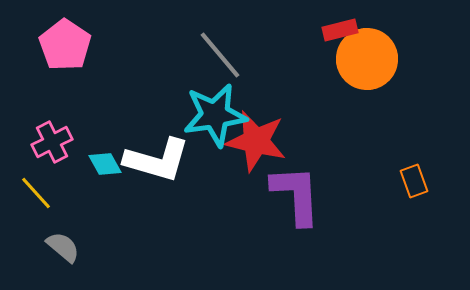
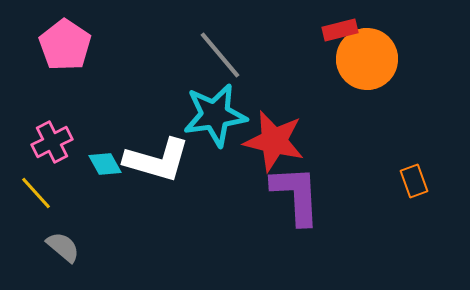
red star: moved 18 px right
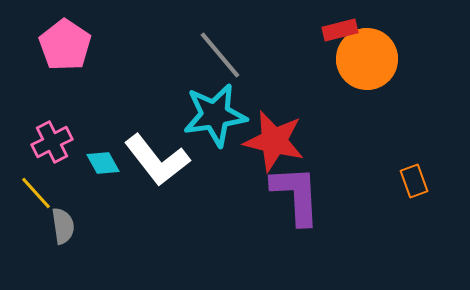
white L-shape: rotated 36 degrees clockwise
cyan diamond: moved 2 px left, 1 px up
gray semicircle: moved 21 px up; rotated 42 degrees clockwise
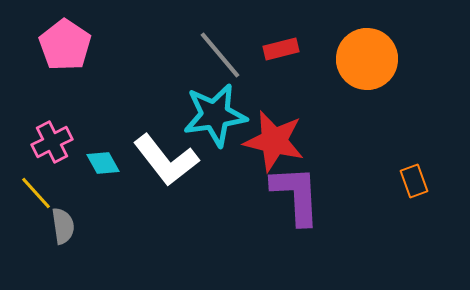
red rectangle: moved 59 px left, 19 px down
white L-shape: moved 9 px right
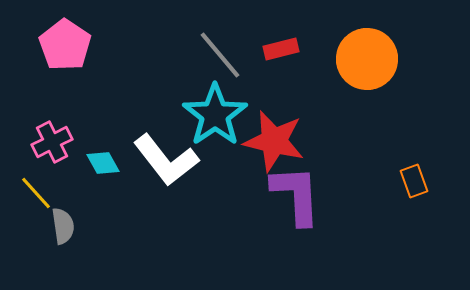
cyan star: rotated 26 degrees counterclockwise
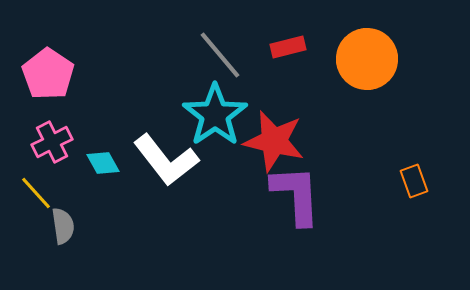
pink pentagon: moved 17 px left, 29 px down
red rectangle: moved 7 px right, 2 px up
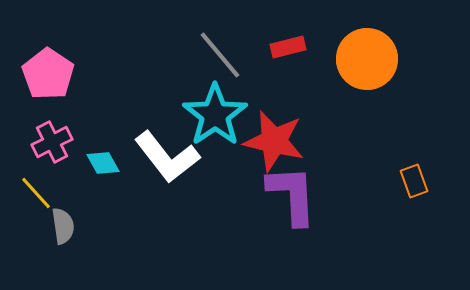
white L-shape: moved 1 px right, 3 px up
purple L-shape: moved 4 px left
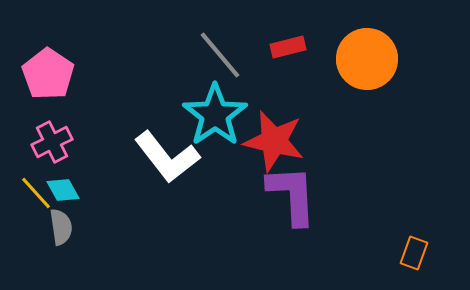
cyan diamond: moved 40 px left, 27 px down
orange rectangle: moved 72 px down; rotated 40 degrees clockwise
gray semicircle: moved 2 px left, 1 px down
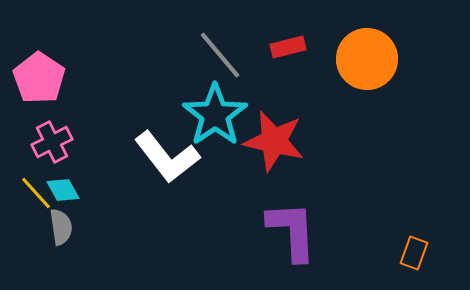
pink pentagon: moved 9 px left, 4 px down
purple L-shape: moved 36 px down
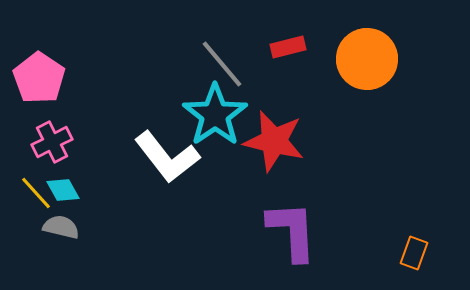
gray line: moved 2 px right, 9 px down
gray semicircle: rotated 69 degrees counterclockwise
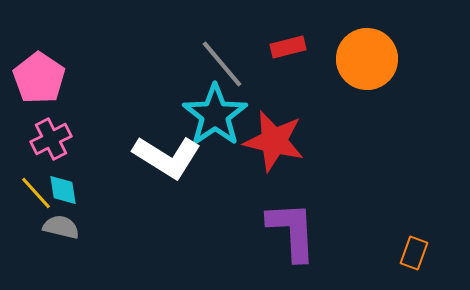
pink cross: moved 1 px left, 3 px up
white L-shape: rotated 20 degrees counterclockwise
cyan diamond: rotated 20 degrees clockwise
